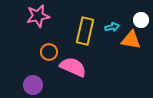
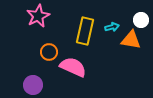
pink star: rotated 15 degrees counterclockwise
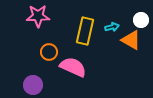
pink star: rotated 25 degrees clockwise
orange triangle: rotated 20 degrees clockwise
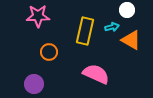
white circle: moved 14 px left, 10 px up
pink semicircle: moved 23 px right, 7 px down
purple circle: moved 1 px right, 1 px up
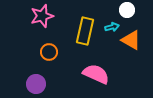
pink star: moved 4 px right; rotated 15 degrees counterclockwise
purple circle: moved 2 px right
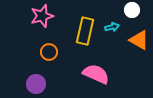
white circle: moved 5 px right
orange triangle: moved 8 px right
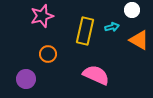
orange circle: moved 1 px left, 2 px down
pink semicircle: moved 1 px down
purple circle: moved 10 px left, 5 px up
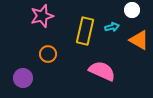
pink semicircle: moved 6 px right, 4 px up
purple circle: moved 3 px left, 1 px up
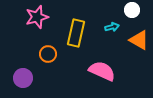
pink star: moved 5 px left, 1 px down
yellow rectangle: moved 9 px left, 2 px down
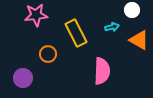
pink star: moved 1 px left, 2 px up; rotated 10 degrees clockwise
yellow rectangle: rotated 40 degrees counterclockwise
pink semicircle: rotated 68 degrees clockwise
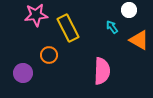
white circle: moved 3 px left
cyan arrow: rotated 112 degrees counterclockwise
yellow rectangle: moved 8 px left, 5 px up
orange circle: moved 1 px right, 1 px down
purple circle: moved 5 px up
